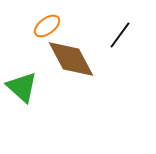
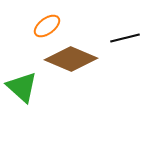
black line: moved 5 px right, 3 px down; rotated 40 degrees clockwise
brown diamond: rotated 39 degrees counterclockwise
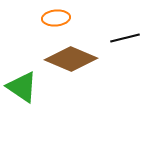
orange ellipse: moved 9 px right, 8 px up; rotated 32 degrees clockwise
green triangle: rotated 8 degrees counterclockwise
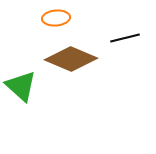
green triangle: moved 1 px left, 1 px up; rotated 8 degrees clockwise
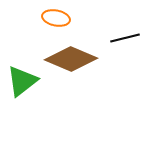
orange ellipse: rotated 16 degrees clockwise
green triangle: moved 1 px right, 5 px up; rotated 40 degrees clockwise
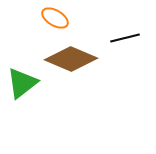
orange ellipse: moved 1 px left; rotated 20 degrees clockwise
green triangle: moved 2 px down
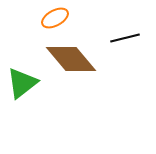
orange ellipse: rotated 60 degrees counterclockwise
brown diamond: rotated 27 degrees clockwise
